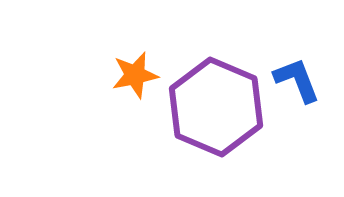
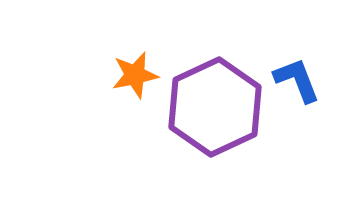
purple hexagon: moved 1 px left; rotated 12 degrees clockwise
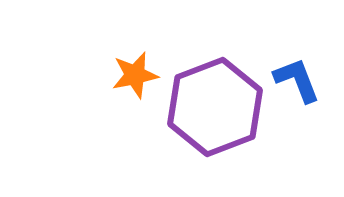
purple hexagon: rotated 4 degrees clockwise
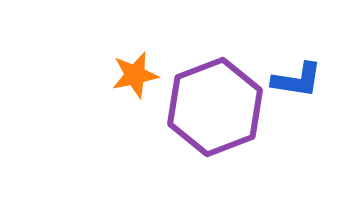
blue L-shape: rotated 120 degrees clockwise
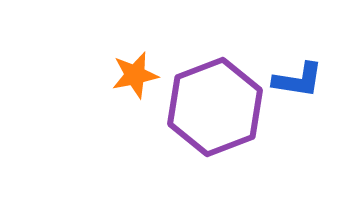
blue L-shape: moved 1 px right
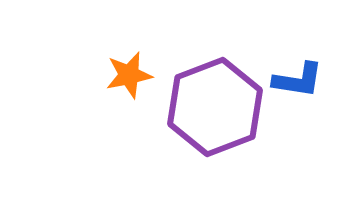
orange star: moved 6 px left
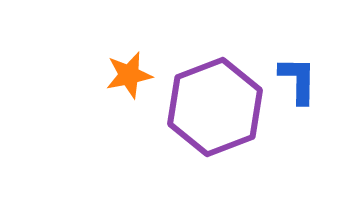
blue L-shape: rotated 98 degrees counterclockwise
